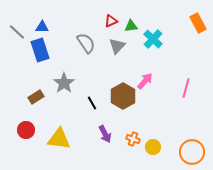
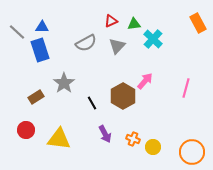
green triangle: moved 3 px right, 2 px up
gray semicircle: rotated 95 degrees clockwise
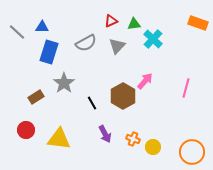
orange rectangle: rotated 42 degrees counterclockwise
blue rectangle: moved 9 px right, 2 px down; rotated 35 degrees clockwise
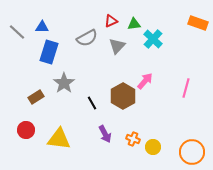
gray semicircle: moved 1 px right, 5 px up
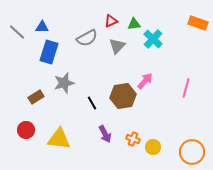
gray star: rotated 20 degrees clockwise
brown hexagon: rotated 20 degrees clockwise
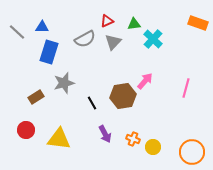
red triangle: moved 4 px left
gray semicircle: moved 2 px left, 1 px down
gray triangle: moved 4 px left, 4 px up
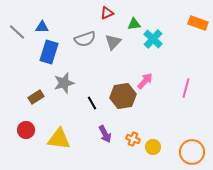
red triangle: moved 8 px up
gray semicircle: rotated 10 degrees clockwise
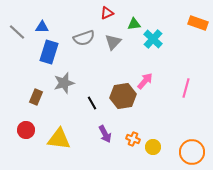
gray semicircle: moved 1 px left, 1 px up
brown rectangle: rotated 35 degrees counterclockwise
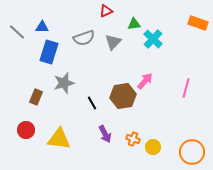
red triangle: moved 1 px left, 2 px up
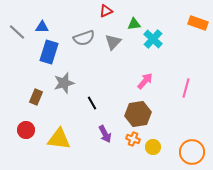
brown hexagon: moved 15 px right, 18 px down
